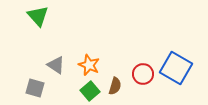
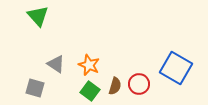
gray triangle: moved 1 px up
red circle: moved 4 px left, 10 px down
green square: rotated 12 degrees counterclockwise
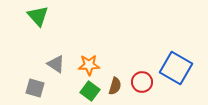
orange star: rotated 25 degrees counterclockwise
red circle: moved 3 px right, 2 px up
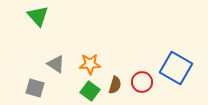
orange star: moved 1 px right, 1 px up
brown semicircle: moved 1 px up
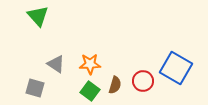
red circle: moved 1 px right, 1 px up
